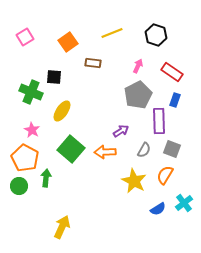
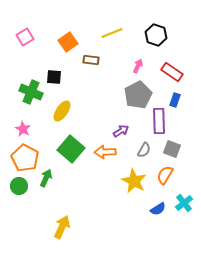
brown rectangle: moved 2 px left, 3 px up
pink star: moved 9 px left, 1 px up
green arrow: rotated 18 degrees clockwise
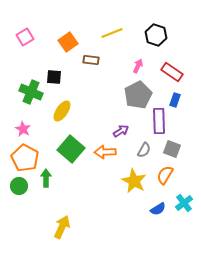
green arrow: rotated 24 degrees counterclockwise
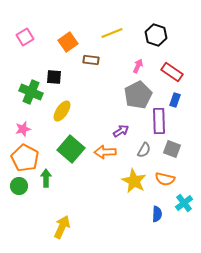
pink star: rotated 28 degrees clockwise
orange semicircle: moved 4 px down; rotated 108 degrees counterclockwise
blue semicircle: moved 1 px left, 5 px down; rotated 56 degrees counterclockwise
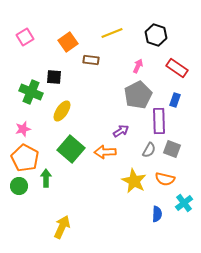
red rectangle: moved 5 px right, 4 px up
gray semicircle: moved 5 px right
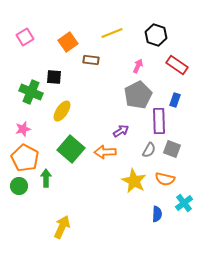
red rectangle: moved 3 px up
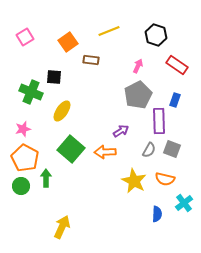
yellow line: moved 3 px left, 2 px up
green circle: moved 2 px right
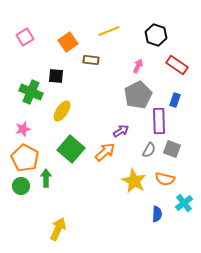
black square: moved 2 px right, 1 px up
orange arrow: rotated 140 degrees clockwise
yellow arrow: moved 4 px left, 2 px down
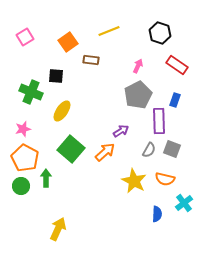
black hexagon: moved 4 px right, 2 px up
